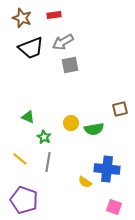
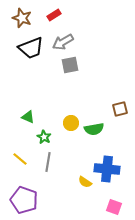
red rectangle: rotated 24 degrees counterclockwise
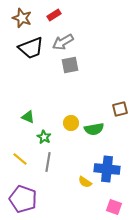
purple pentagon: moved 1 px left, 1 px up
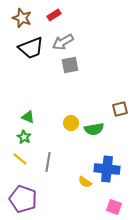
green star: moved 20 px left
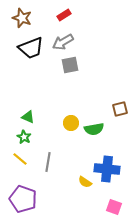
red rectangle: moved 10 px right
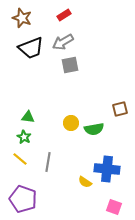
green triangle: rotated 16 degrees counterclockwise
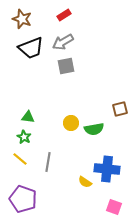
brown star: moved 1 px down
gray square: moved 4 px left, 1 px down
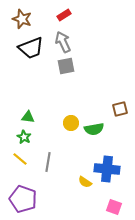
gray arrow: rotated 95 degrees clockwise
